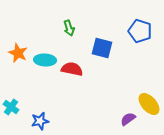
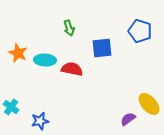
blue square: rotated 20 degrees counterclockwise
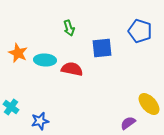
purple semicircle: moved 4 px down
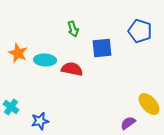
green arrow: moved 4 px right, 1 px down
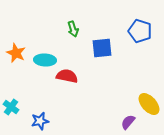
orange star: moved 2 px left
red semicircle: moved 5 px left, 7 px down
purple semicircle: moved 1 px up; rotated 14 degrees counterclockwise
